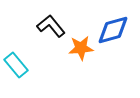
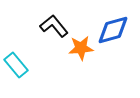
black L-shape: moved 3 px right
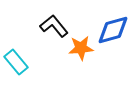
cyan rectangle: moved 3 px up
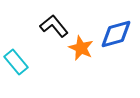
blue diamond: moved 3 px right, 4 px down
orange star: rotated 30 degrees clockwise
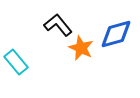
black L-shape: moved 4 px right, 1 px up
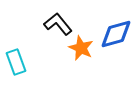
black L-shape: moved 1 px up
cyan rectangle: rotated 20 degrees clockwise
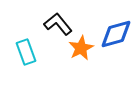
orange star: rotated 20 degrees clockwise
cyan rectangle: moved 10 px right, 10 px up
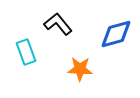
orange star: moved 1 px left, 21 px down; rotated 30 degrees clockwise
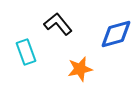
orange star: rotated 15 degrees counterclockwise
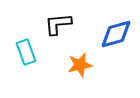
black L-shape: rotated 56 degrees counterclockwise
orange star: moved 4 px up
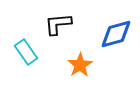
cyan rectangle: rotated 15 degrees counterclockwise
orange star: rotated 20 degrees counterclockwise
